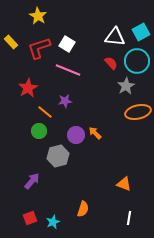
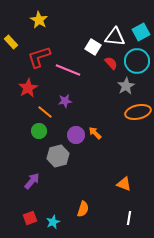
yellow star: moved 1 px right, 4 px down
white square: moved 26 px right, 3 px down
red L-shape: moved 9 px down
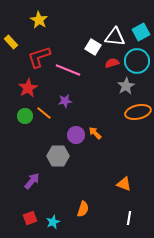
red semicircle: moved 1 px right; rotated 64 degrees counterclockwise
orange line: moved 1 px left, 1 px down
green circle: moved 14 px left, 15 px up
gray hexagon: rotated 15 degrees clockwise
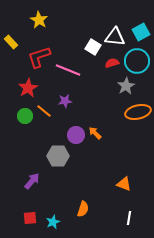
orange line: moved 2 px up
red square: rotated 16 degrees clockwise
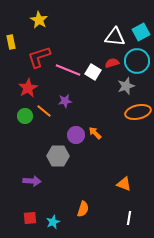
yellow rectangle: rotated 32 degrees clockwise
white square: moved 25 px down
gray star: rotated 12 degrees clockwise
purple arrow: rotated 54 degrees clockwise
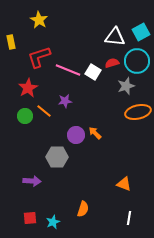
gray hexagon: moved 1 px left, 1 px down
